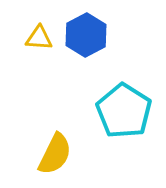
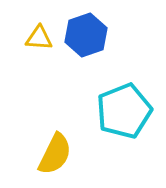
blue hexagon: rotated 9 degrees clockwise
cyan pentagon: rotated 18 degrees clockwise
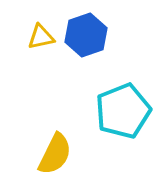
yellow triangle: moved 2 px right, 1 px up; rotated 16 degrees counterclockwise
cyan pentagon: moved 1 px left
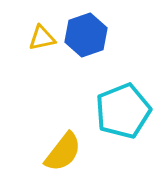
yellow triangle: moved 1 px right, 1 px down
yellow semicircle: moved 8 px right, 2 px up; rotated 12 degrees clockwise
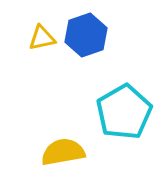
cyan pentagon: moved 1 px right, 1 px down; rotated 8 degrees counterclockwise
yellow semicircle: rotated 138 degrees counterclockwise
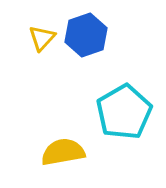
yellow triangle: rotated 36 degrees counterclockwise
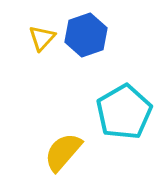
yellow semicircle: rotated 39 degrees counterclockwise
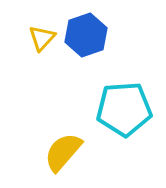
cyan pentagon: moved 3 px up; rotated 26 degrees clockwise
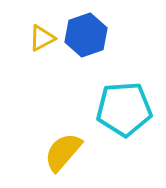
yellow triangle: rotated 20 degrees clockwise
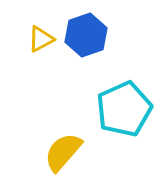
yellow triangle: moved 1 px left, 1 px down
cyan pentagon: rotated 20 degrees counterclockwise
